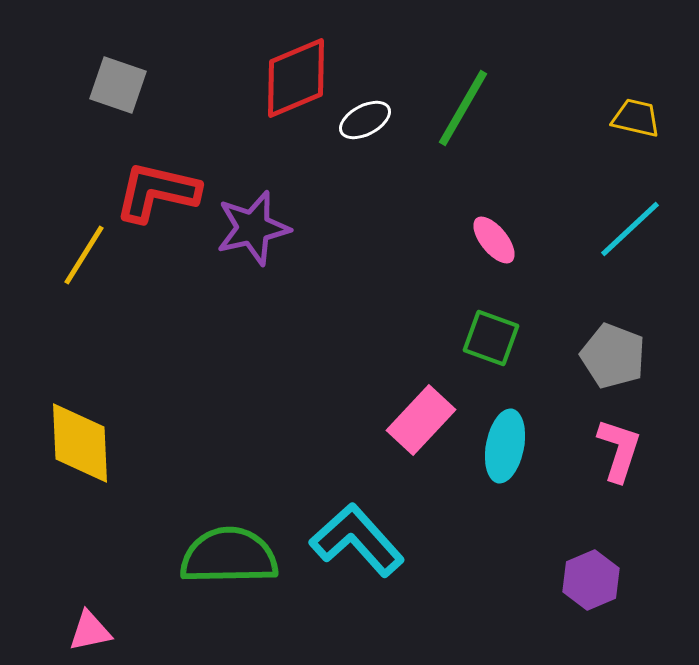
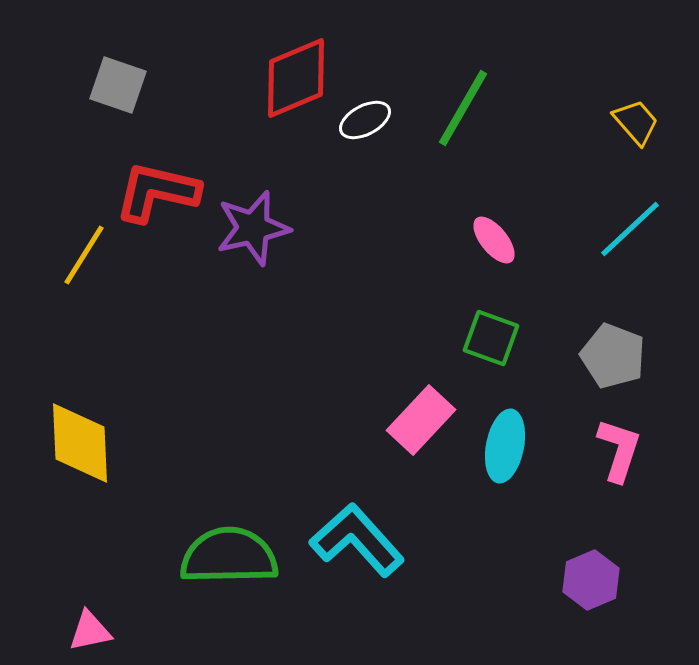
yellow trapezoid: moved 4 px down; rotated 36 degrees clockwise
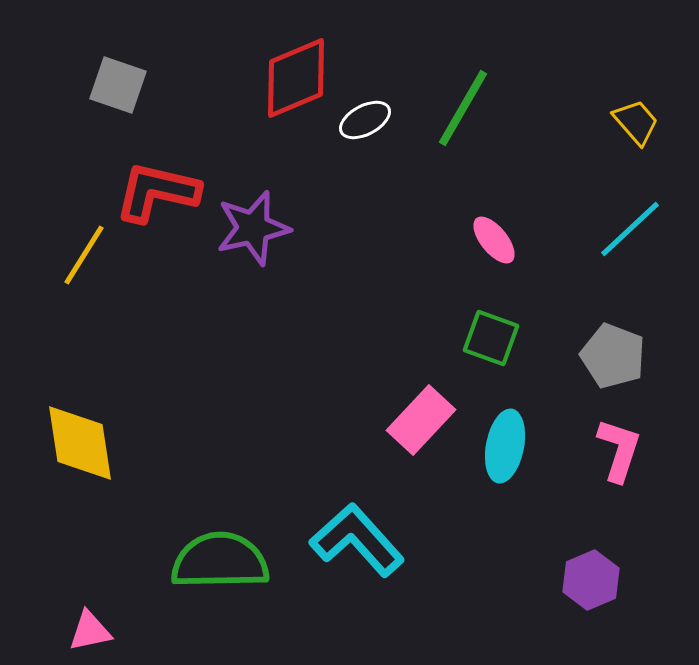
yellow diamond: rotated 6 degrees counterclockwise
green semicircle: moved 9 px left, 5 px down
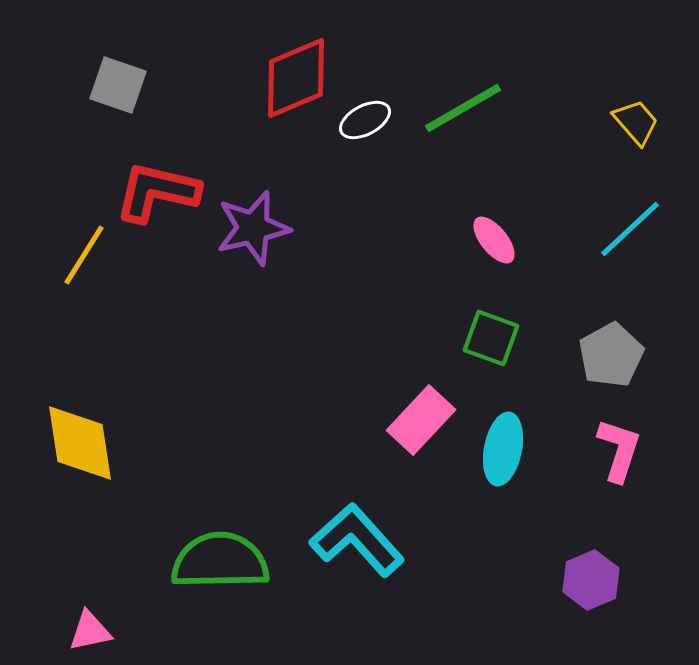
green line: rotated 30 degrees clockwise
gray pentagon: moved 2 px left, 1 px up; rotated 22 degrees clockwise
cyan ellipse: moved 2 px left, 3 px down
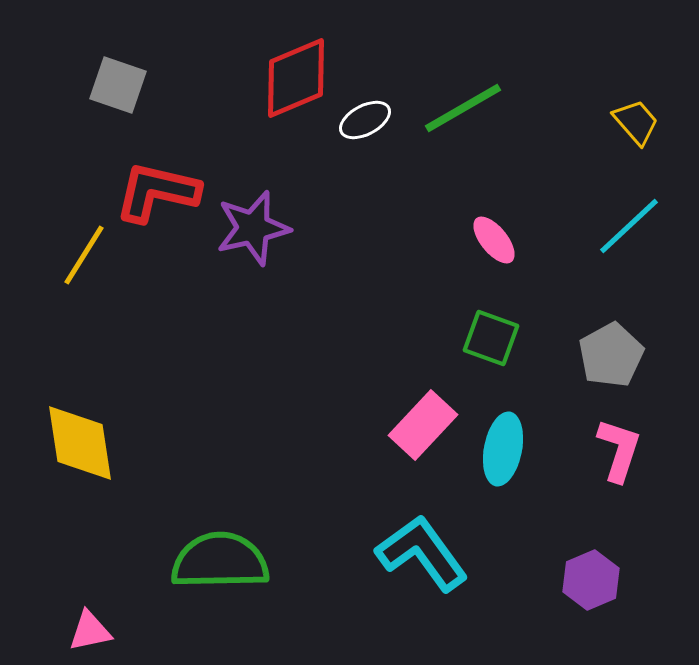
cyan line: moved 1 px left, 3 px up
pink rectangle: moved 2 px right, 5 px down
cyan L-shape: moved 65 px right, 13 px down; rotated 6 degrees clockwise
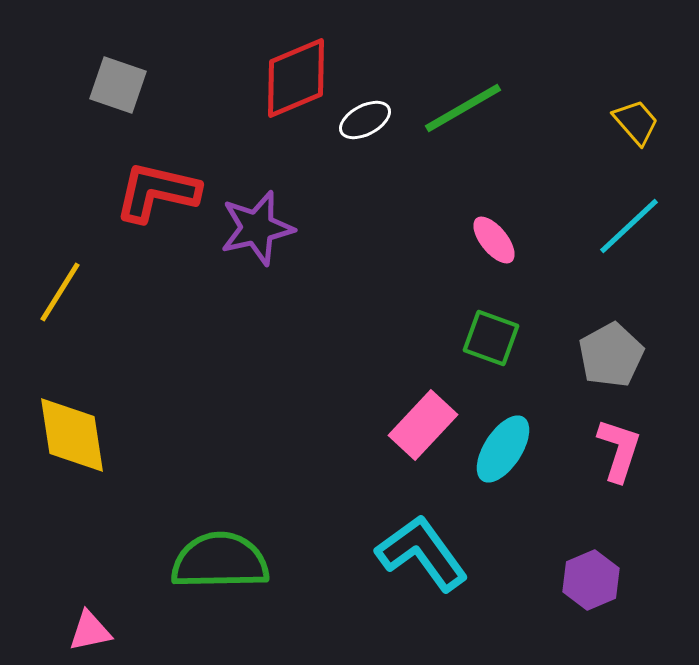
purple star: moved 4 px right
yellow line: moved 24 px left, 37 px down
yellow diamond: moved 8 px left, 8 px up
cyan ellipse: rotated 22 degrees clockwise
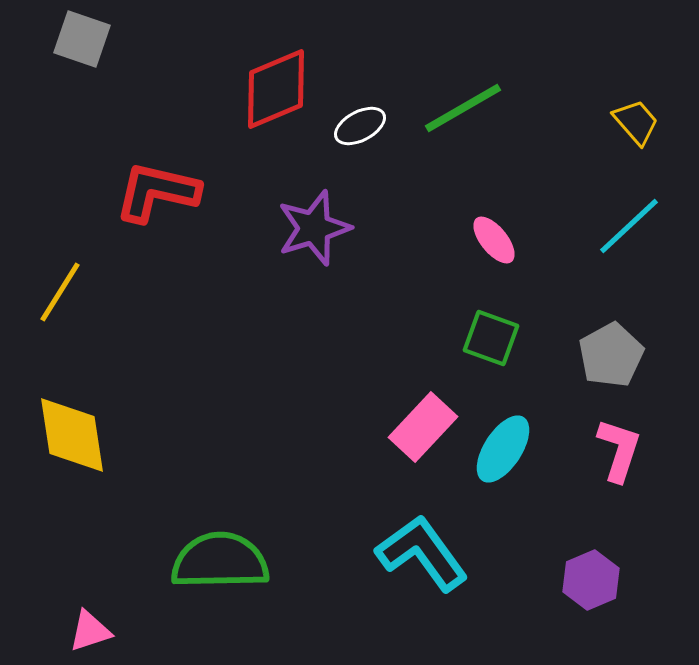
red diamond: moved 20 px left, 11 px down
gray square: moved 36 px left, 46 px up
white ellipse: moved 5 px left, 6 px down
purple star: moved 57 px right; rotated 4 degrees counterclockwise
pink rectangle: moved 2 px down
pink triangle: rotated 6 degrees counterclockwise
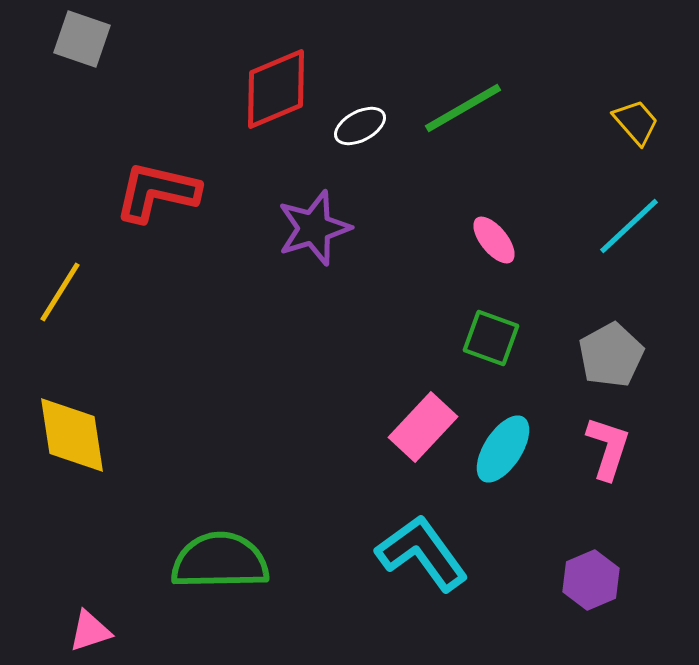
pink L-shape: moved 11 px left, 2 px up
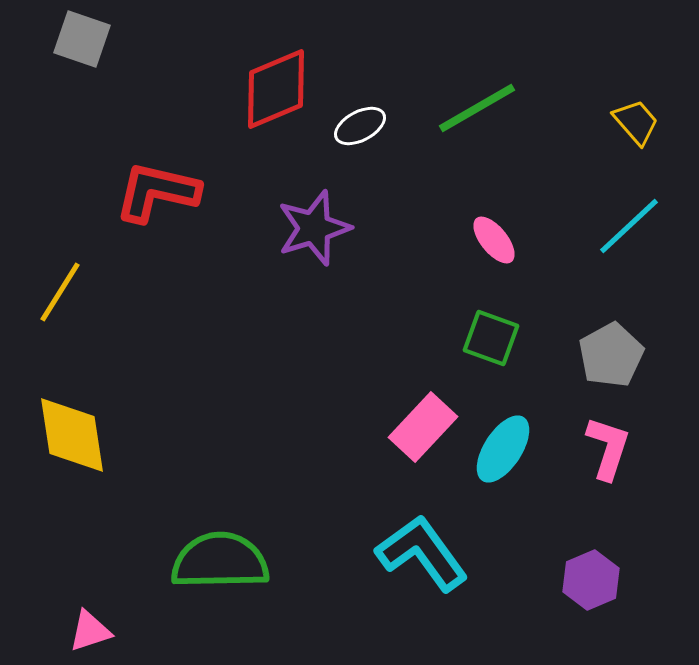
green line: moved 14 px right
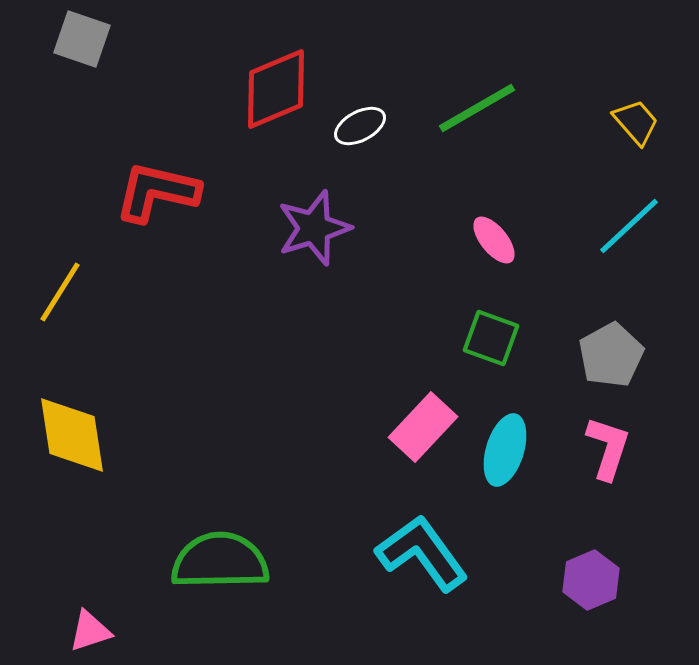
cyan ellipse: moved 2 px right, 1 px down; rotated 16 degrees counterclockwise
